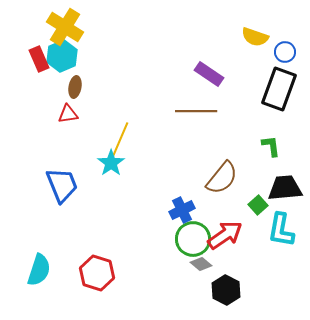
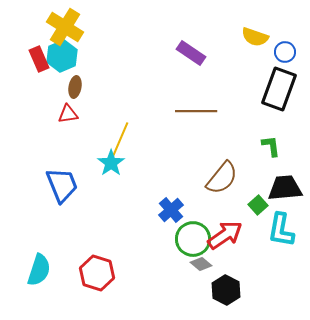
purple rectangle: moved 18 px left, 21 px up
blue cross: moved 11 px left; rotated 15 degrees counterclockwise
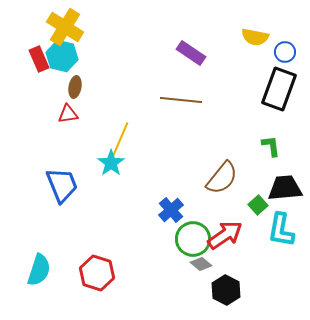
yellow semicircle: rotated 8 degrees counterclockwise
cyan hexagon: rotated 24 degrees counterclockwise
brown line: moved 15 px left, 11 px up; rotated 6 degrees clockwise
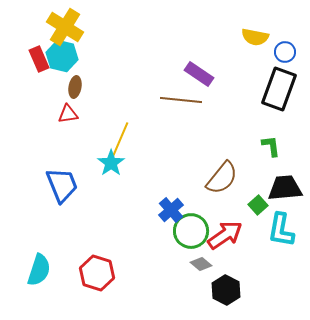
purple rectangle: moved 8 px right, 21 px down
green circle: moved 2 px left, 8 px up
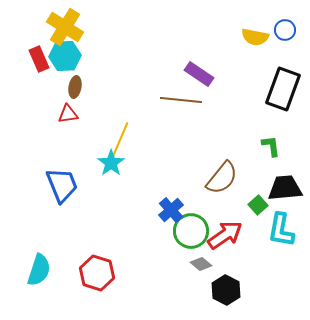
blue circle: moved 22 px up
cyan hexagon: moved 3 px right; rotated 16 degrees counterclockwise
black rectangle: moved 4 px right
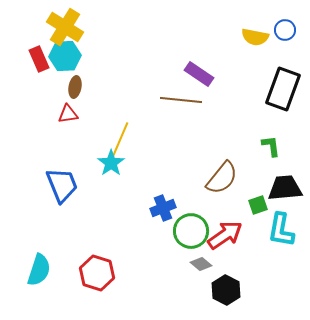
green square: rotated 24 degrees clockwise
blue cross: moved 8 px left, 2 px up; rotated 20 degrees clockwise
